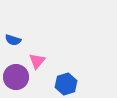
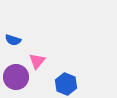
blue hexagon: rotated 20 degrees counterclockwise
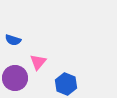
pink triangle: moved 1 px right, 1 px down
purple circle: moved 1 px left, 1 px down
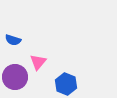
purple circle: moved 1 px up
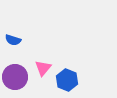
pink triangle: moved 5 px right, 6 px down
blue hexagon: moved 1 px right, 4 px up
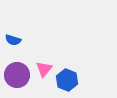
pink triangle: moved 1 px right, 1 px down
purple circle: moved 2 px right, 2 px up
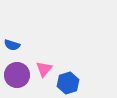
blue semicircle: moved 1 px left, 5 px down
blue hexagon: moved 1 px right, 3 px down; rotated 20 degrees clockwise
